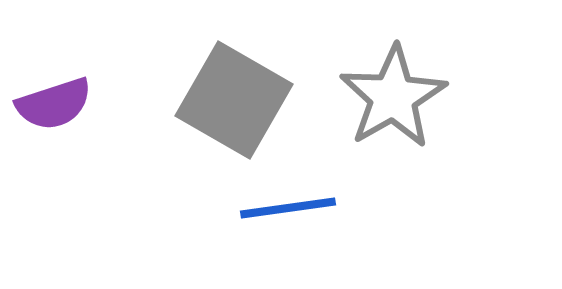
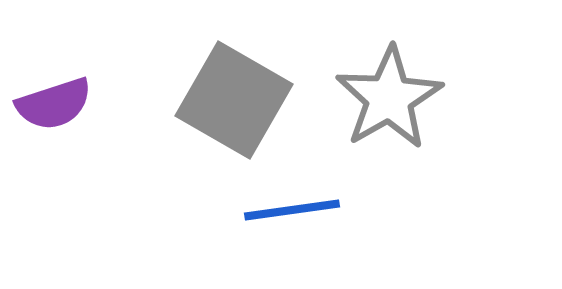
gray star: moved 4 px left, 1 px down
blue line: moved 4 px right, 2 px down
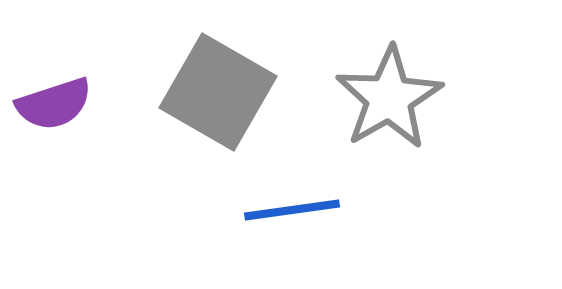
gray square: moved 16 px left, 8 px up
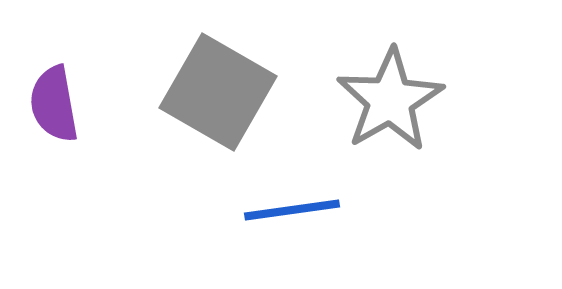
gray star: moved 1 px right, 2 px down
purple semicircle: rotated 98 degrees clockwise
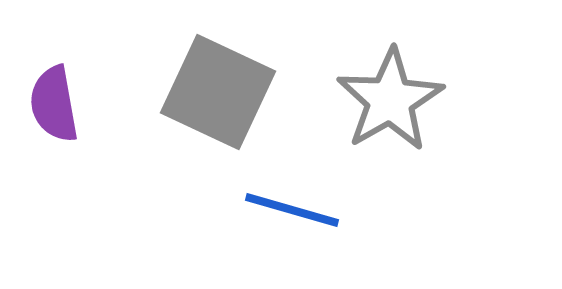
gray square: rotated 5 degrees counterclockwise
blue line: rotated 24 degrees clockwise
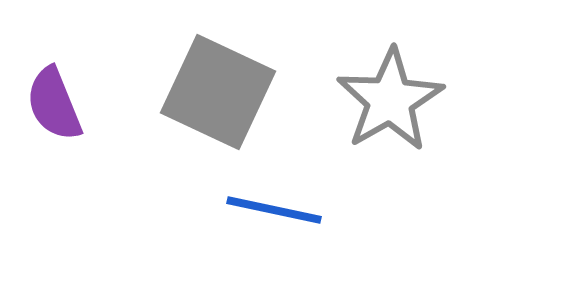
purple semicircle: rotated 12 degrees counterclockwise
blue line: moved 18 px left; rotated 4 degrees counterclockwise
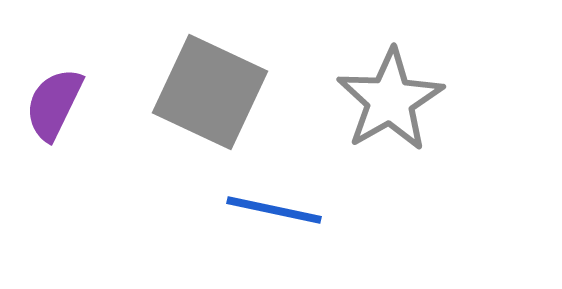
gray square: moved 8 px left
purple semicircle: rotated 48 degrees clockwise
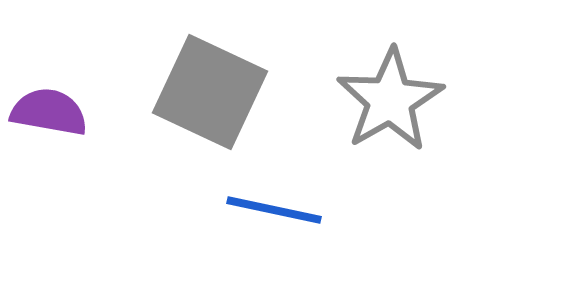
purple semicircle: moved 5 px left, 8 px down; rotated 74 degrees clockwise
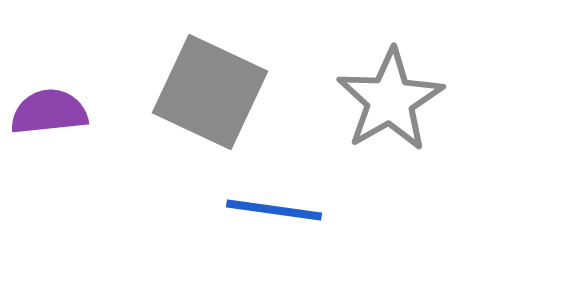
purple semicircle: rotated 16 degrees counterclockwise
blue line: rotated 4 degrees counterclockwise
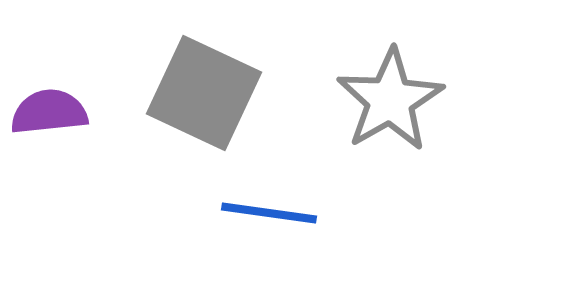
gray square: moved 6 px left, 1 px down
blue line: moved 5 px left, 3 px down
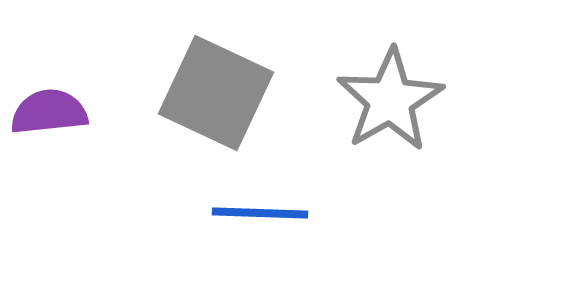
gray square: moved 12 px right
blue line: moved 9 px left; rotated 6 degrees counterclockwise
